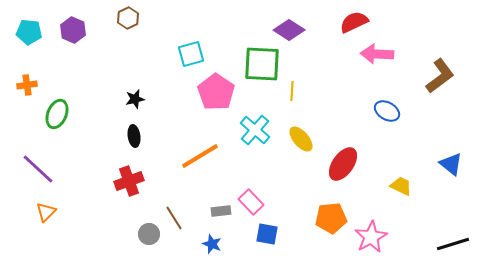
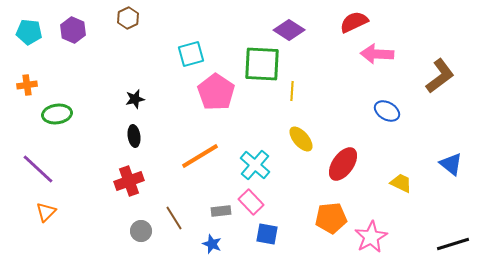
green ellipse: rotated 60 degrees clockwise
cyan cross: moved 35 px down
yellow trapezoid: moved 3 px up
gray circle: moved 8 px left, 3 px up
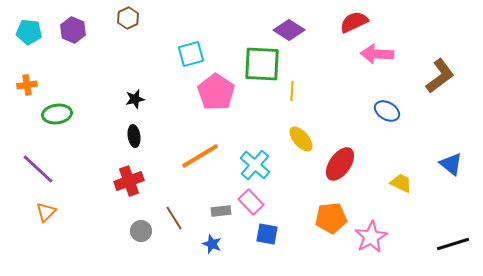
red ellipse: moved 3 px left
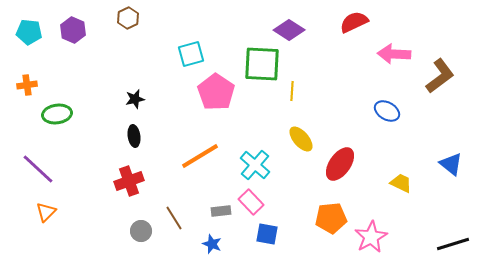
pink arrow: moved 17 px right
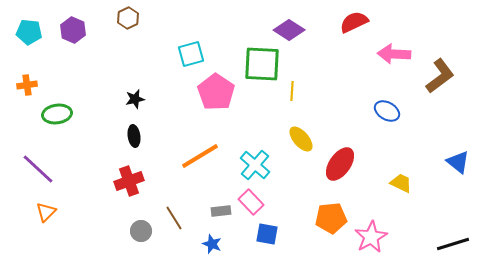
blue triangle: moved 7 px right, 2 px up
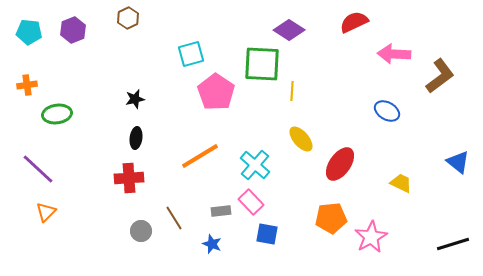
purple hexagon: rotated 15 degrees clockwise
black ellipse: moved 2 px right, 2 px down; rotated 15 degrees clockwise
red cross: moved 3 px up; rotated 16 degrees clockwise
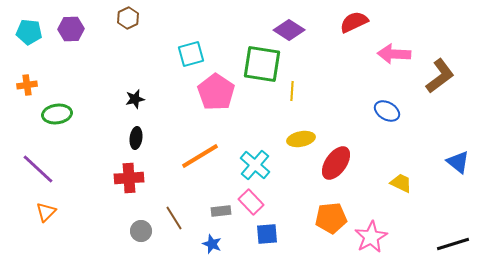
purple hexagon: moved 2 px left, 1 px up; rotated 20 degrees clockwise
green square: rotated 6 degrees clockwise
yellow ellipse: rotated 60 degrees counterclockwise
red ellipse: moved 4 px left, 1 px up
blue square: rotated 15 degrees counterclockwise
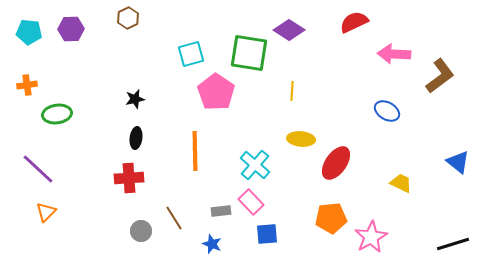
green square: moved 13 px left, 11 px up
yellow ellipse: rotated 16 degrees clockwise
orange line: moved 5 px left, 5 px up; rotated 60 degrees counterclockwise
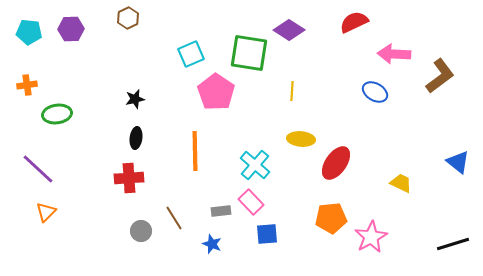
cyan square: rotated 8 degrees counterclockwise
blue ellipse: moved 12 px left, 19 px up
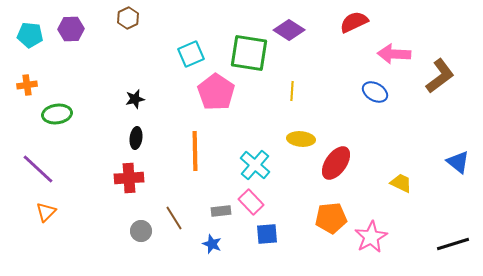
cyan pentagon: moved 1 px right, 3 px down
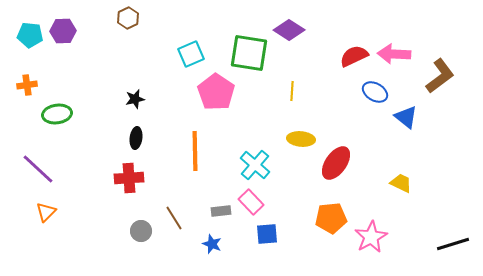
red semicircle: moved 34 px down
purple hexagon: moved 8 px left, 2 px down
blue triangle: moved 52 px left, 45 px up
